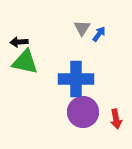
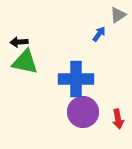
gray triangle: moved 36 px right, 13 px up; rotated 24 degrees clockwise
red arrow: moved 2 px right
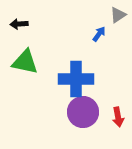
black arrow: moved 18 px up
red arrow: moved 2 px up
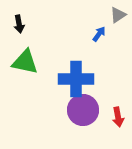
black arrow: rotated 96 degrees counterclockwise
purple circle: moved 2 px up
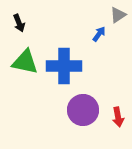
black arrow: moved 1 px up; rotated 12 degrees counterclockwise
blue cross: moved 12 px left, 13 px up
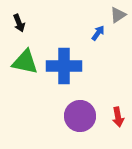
blue arrow: moved 1 px left, 1 px up
purple circle: moved 3 px left, 6 px down
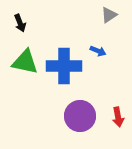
gray triangle: moved 9 px left
black arrow: moved 1 px right
blue arrow: moved 18 px down; rotated 77 degrees clockwise
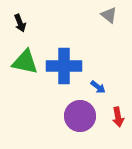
gray triangle: rotated 48 degrees counterclockwise
blue arrow: moved 36 px down; rotated 14 degrees clockwise
